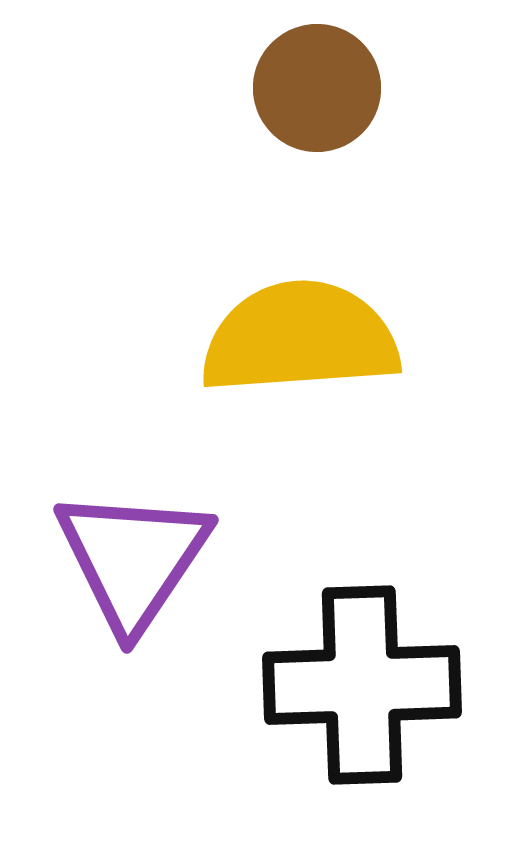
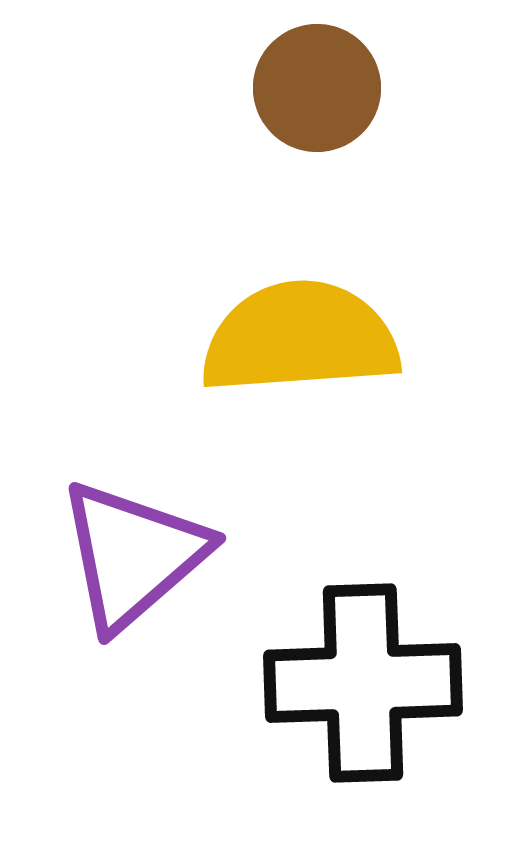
purple triangle: moved 4 px up; rotated 15 degrees clockwise
black cross: moved 1 px right, 2 px up
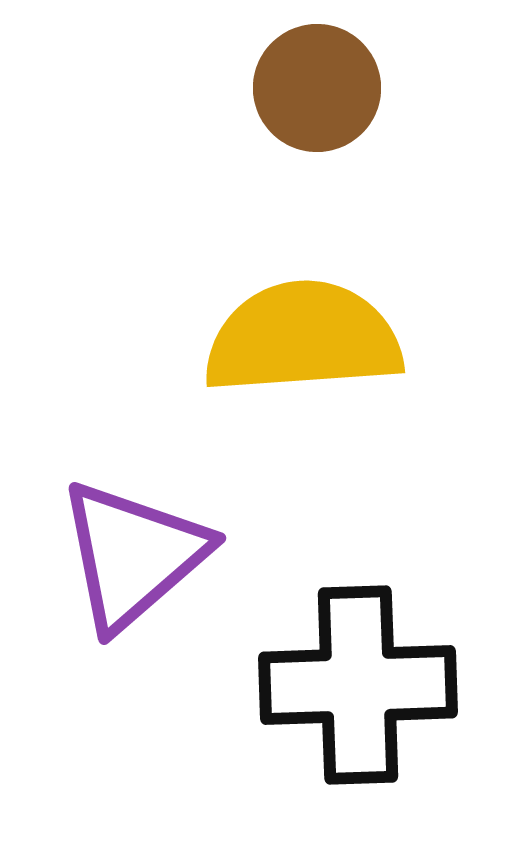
yellow semicircle: moved 3 px right
black cross: moved 5 px left, 2 px down
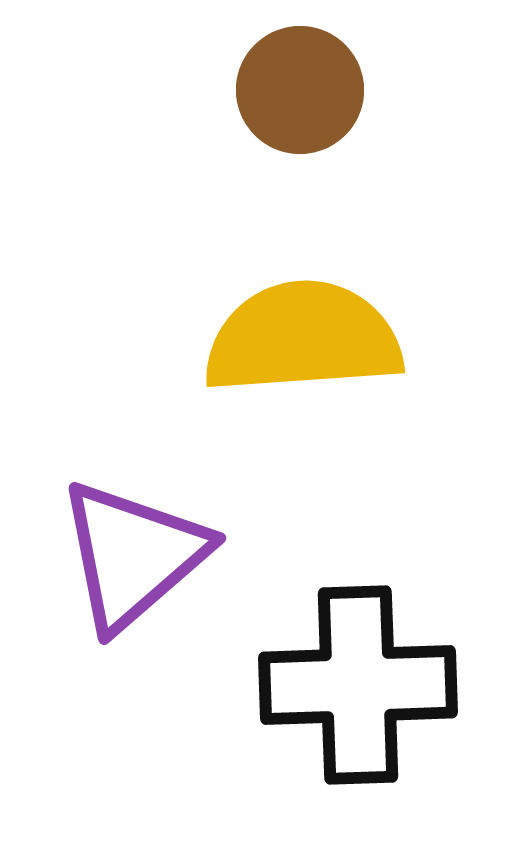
brown circle: moved 17 px left, 2 px down
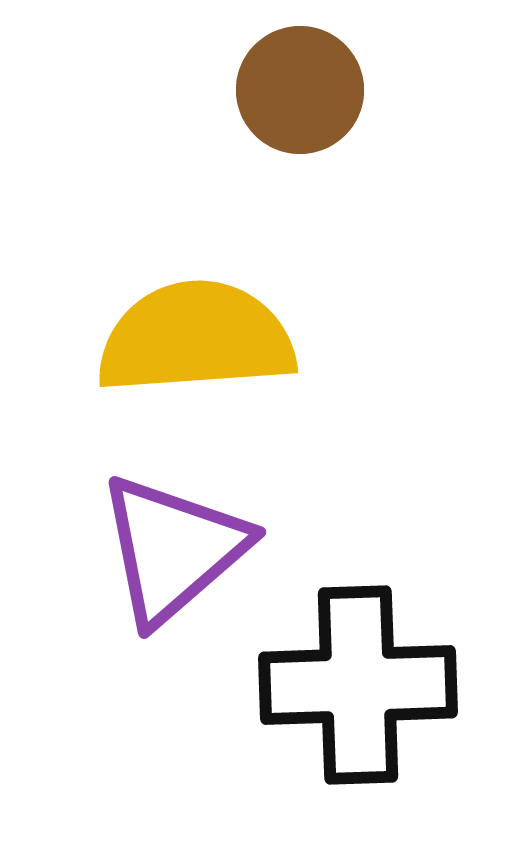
yellow semicircle: moved 107 px left
purple triangle: moved 40 px right, 6 px up
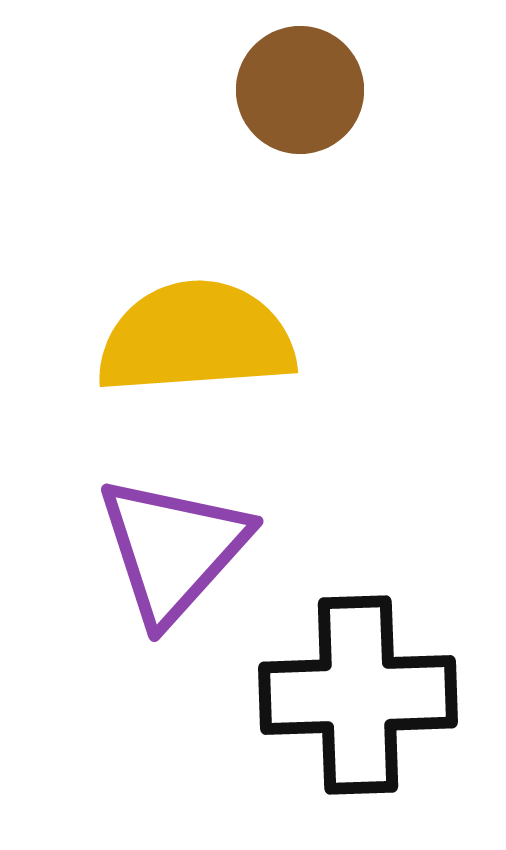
purple triangle: rotated 7 degrees counterclockwise
black cross: moved 10 px down
